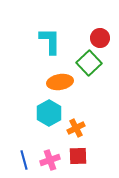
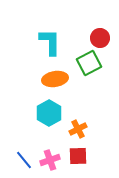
cyan L-shape: moved 1 px down
green square: rotated 15 degrees clockwise
orange ellipse: moved 5 px left, 3 px up
orange cross: moved 2 px right, 1 px down
blue line: rotated 24 degrees counterclockwise
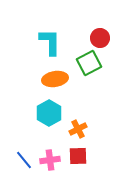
pink cross: rotated 12 degrees clockwise
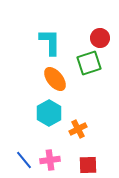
green square: rotated 10 degrees clockwise
orange ellipse: rotated 60 degrees clockwise
red square: moved 10 px right, 9 px down
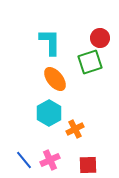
green square: moved 1 px right, 1 px up
orange cross: moved 3 px left
pink cross: rotated 18 degrees counterclockwise
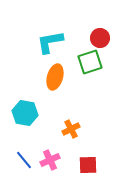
cyan L-shape: rotated 100 degrees counterclockwise
orange ellipse: moved 2 px up; rotated 55 degrees clockwise
cyan hexagon: moved 24 px left; rotated 20 degrees counterclockwise
orange cross: moved 4 px left
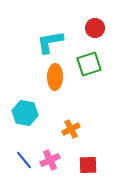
red circle: moved 5 px left, 10 px up
green square: moved 1 px left, 2 px down
orange ellipse: rotated 15 degrees counterclockwise
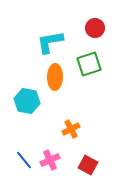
cyan hexagon: moved 2 px right, 12 px up
red square: rotated 30 degrees clockwise
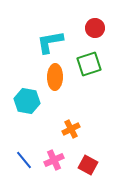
pink cross: moved 4 px right
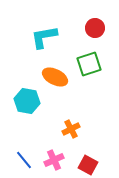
cyan L-shape: moved 6 px left, 5 px up
orange ellipse: rotated 65 degrees counterclockwise
